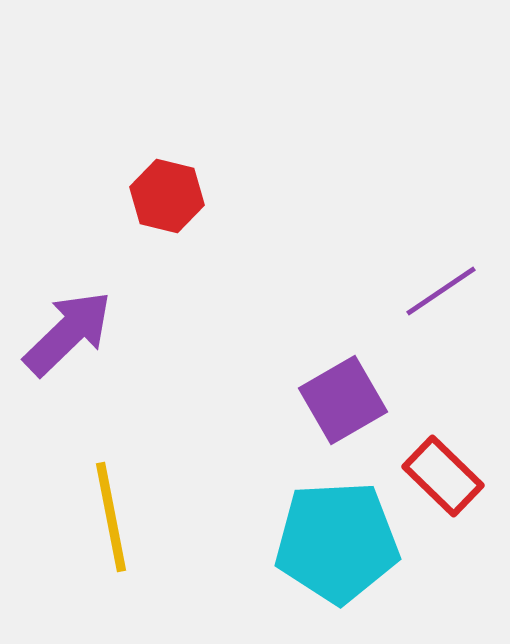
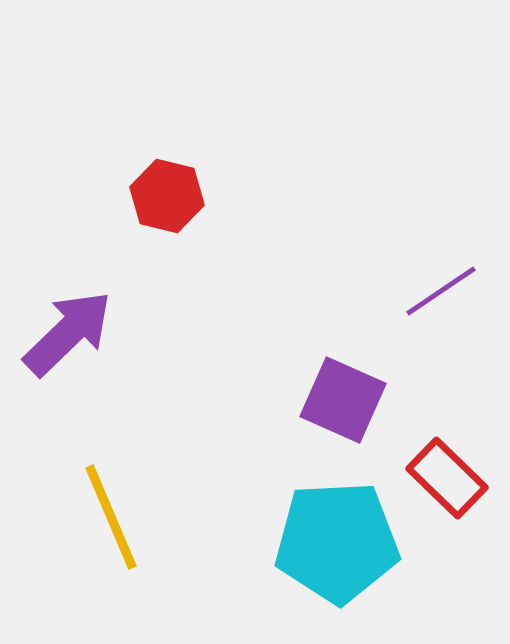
purple square: rotated 36 degrees counterclockwise
red rectangle: moved 4 px right, 2 px down
yellow line: rotated 12 degrees counterclockwise
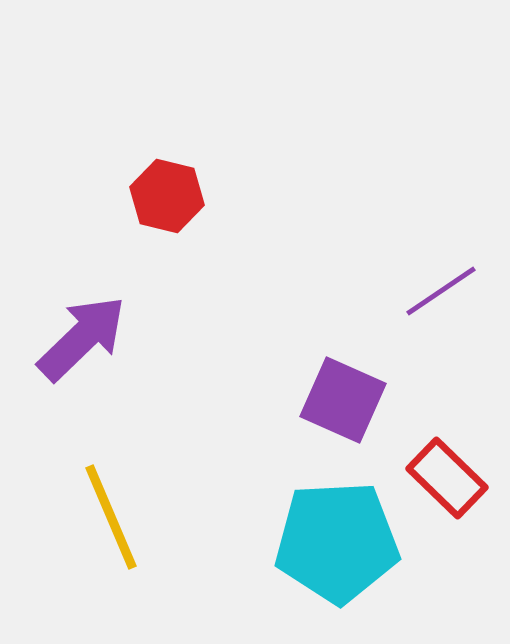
purple arrow: moved 14 px right, 5 px down
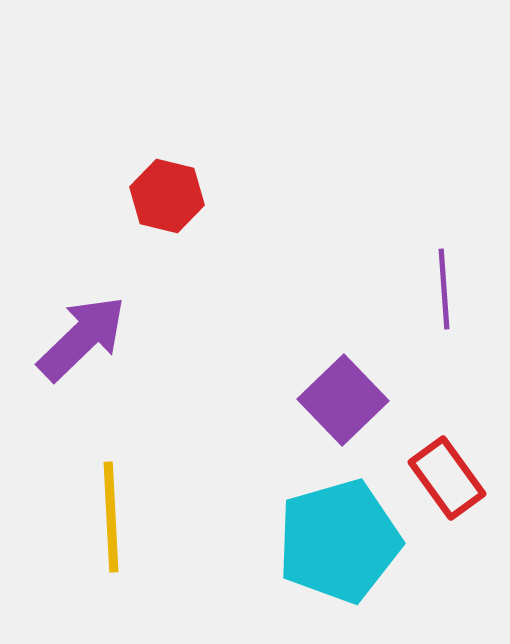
purple line: moved 3 px right, 2 px up; rotated 60 degrees counterclockwise
purple square: rotated 22 degrees clockwise
red rectangle: rotated 10 degrees clockwise
yellow line: rotated 20 degrees clockwise
cyan pentagon: moved 2 px right, 1 px up; rotated 13 degrees counterclockwise
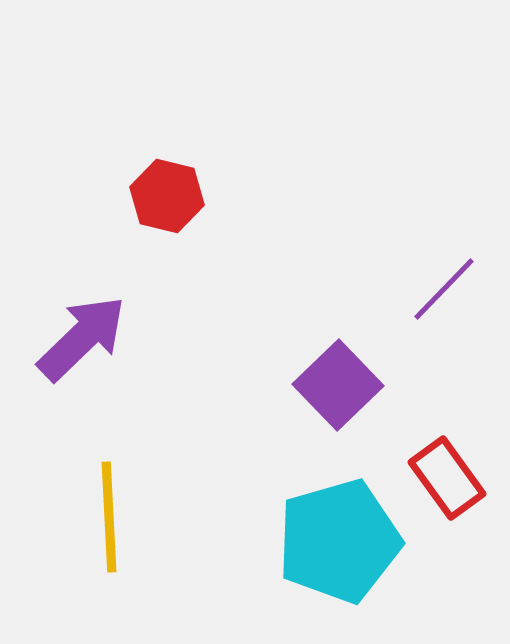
purple line: rotated 48 degrees clockwise
purple square: moved 5 px left, 15 px up
yellow line: moved 2 px left
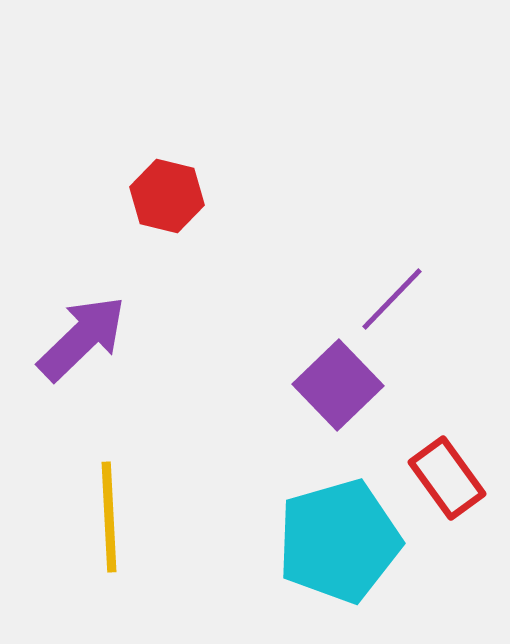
purple line: moved 52 px left, 10 px down
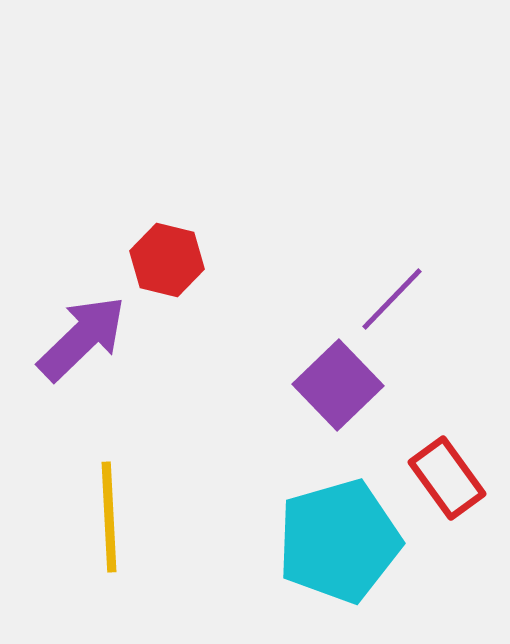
red hexagon: moved 64 px down
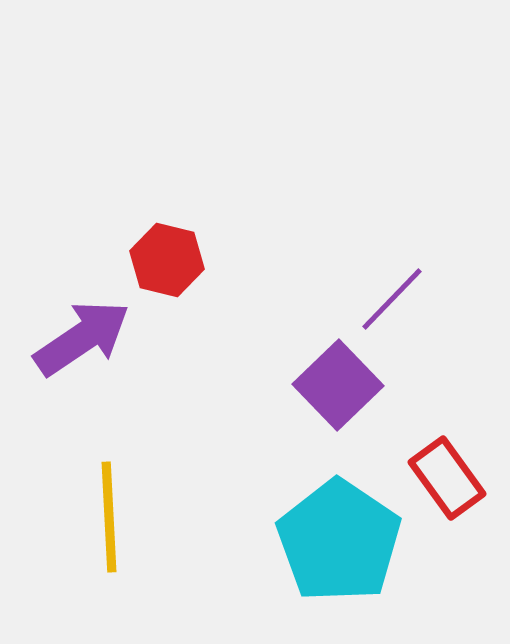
purple arrow: rotated 10 degrees clockwise
cyan pentagon: rotated 22 degrees counterclockwise
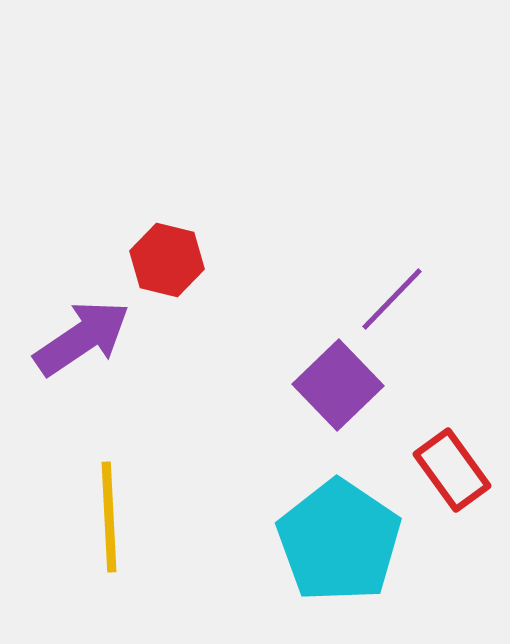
red rectangle: moved 5 px right, 8 px up
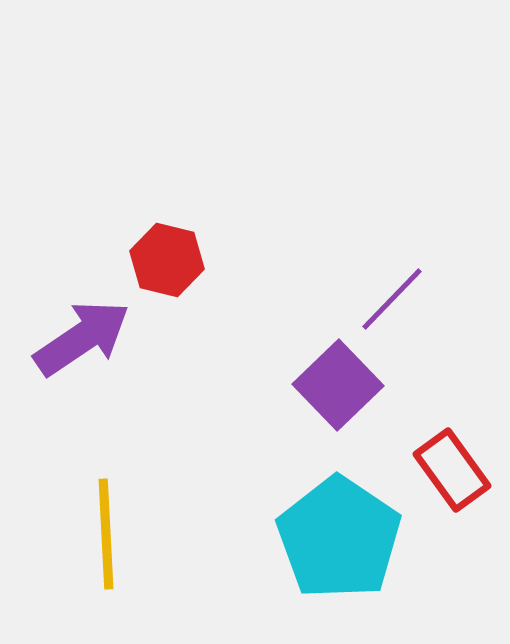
yellow line: moved 3 px left, 17 px down
cyan pentagon: moved 3 px up
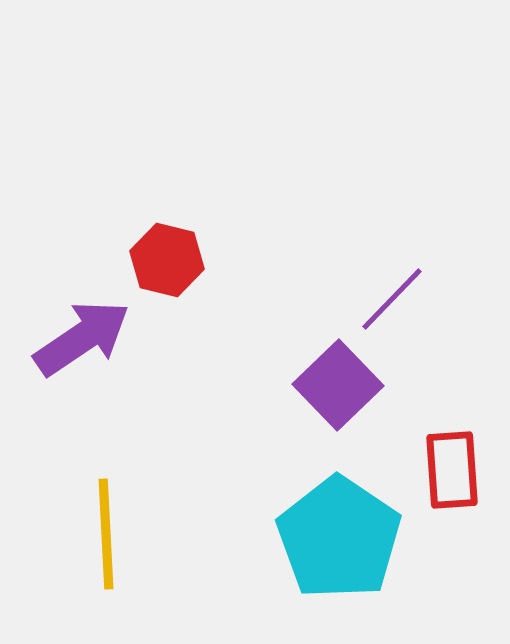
red rectangle: rotated 32 degrees clockwise
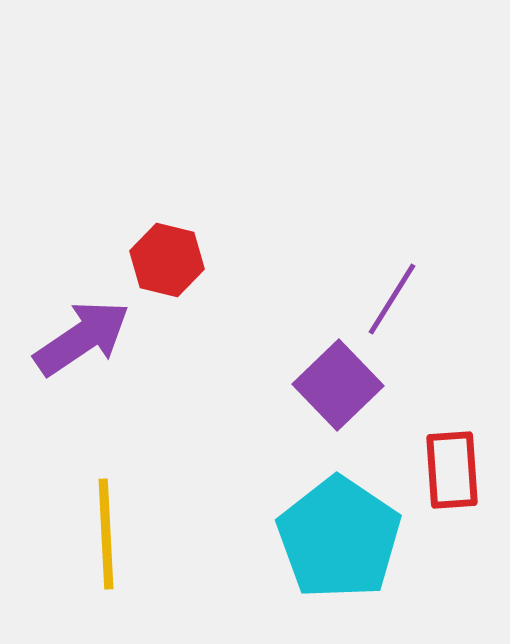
purple line: rotated 12 degrees counterclockwise
